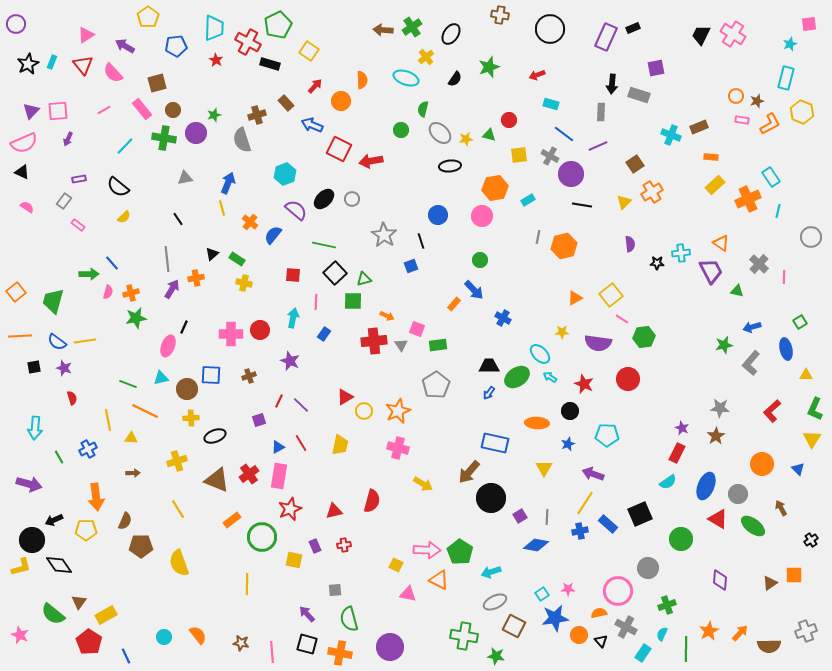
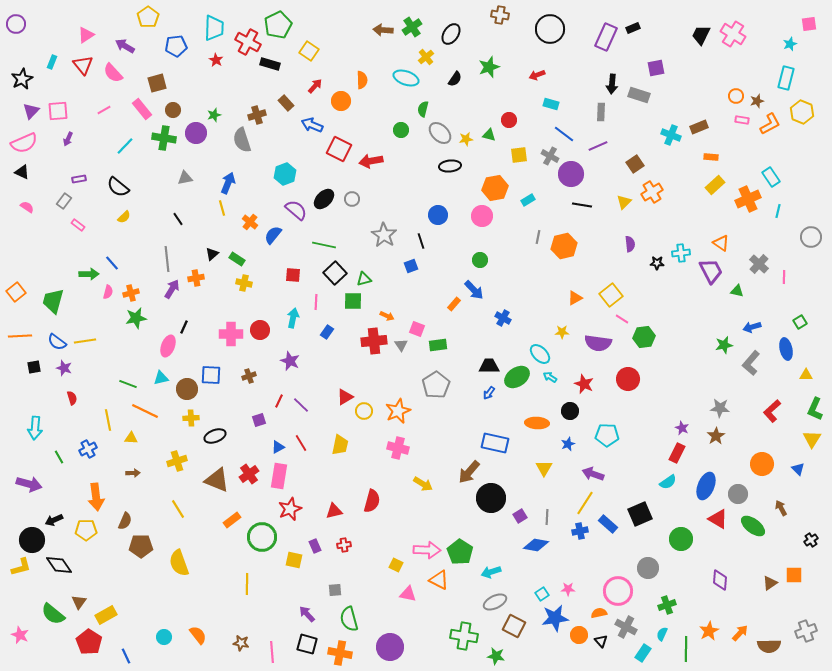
black star at (28, 64): moved 6 px left, 15 px down
blue rectangle at (324, 334): moved 3 px right, 2 px up
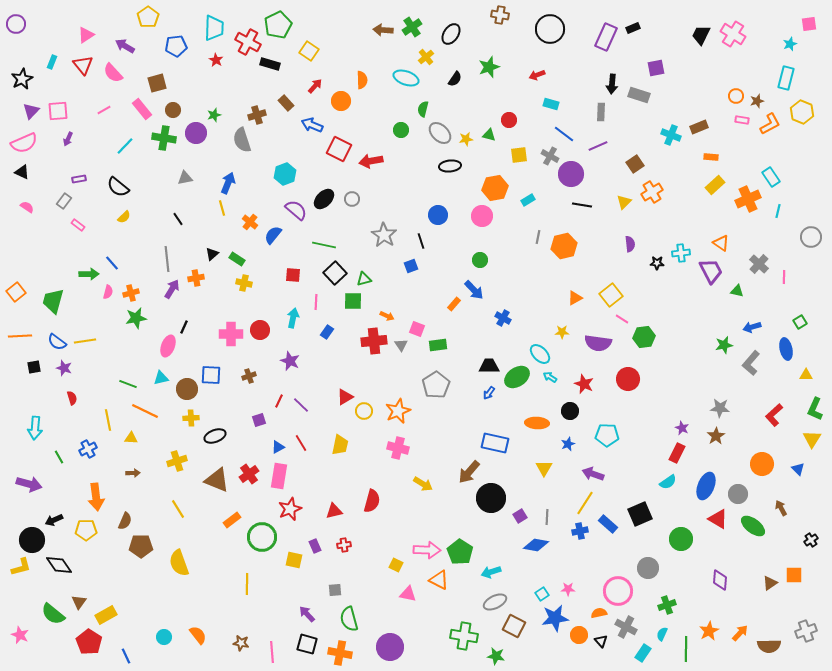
red L-shape at (772, 411): moved 2 px right, 4 px down
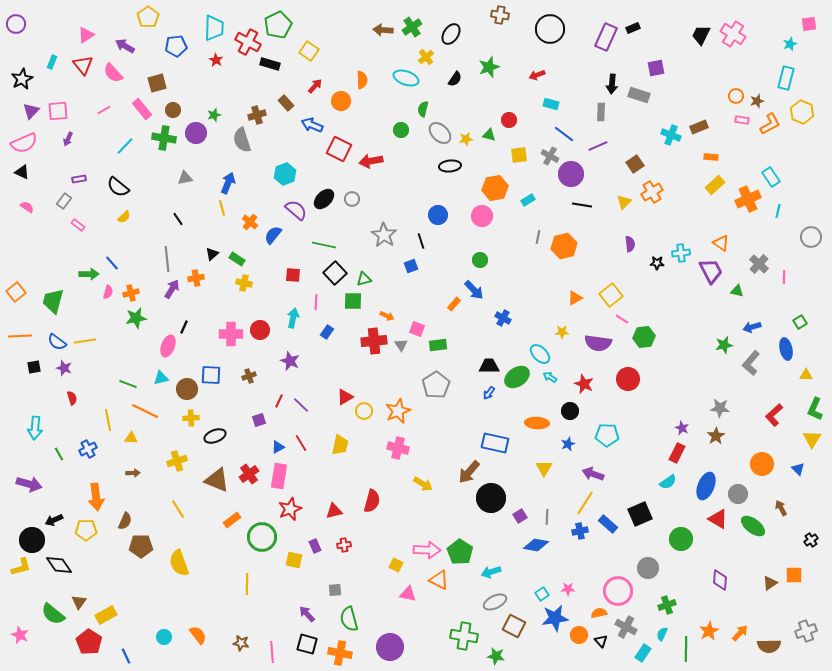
green line at (59, 457): moved 3 px up
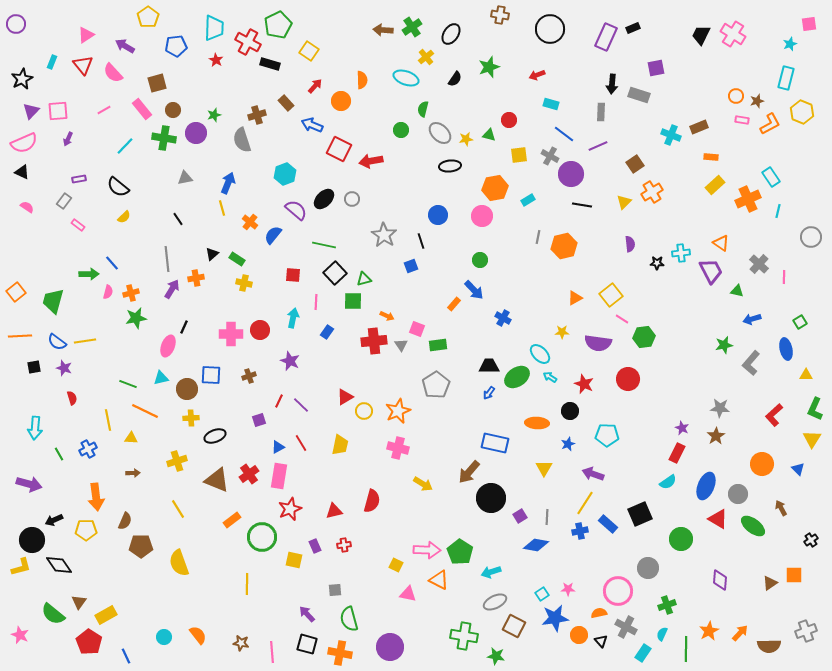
blue arrow at (752, 327): moved 8 px up
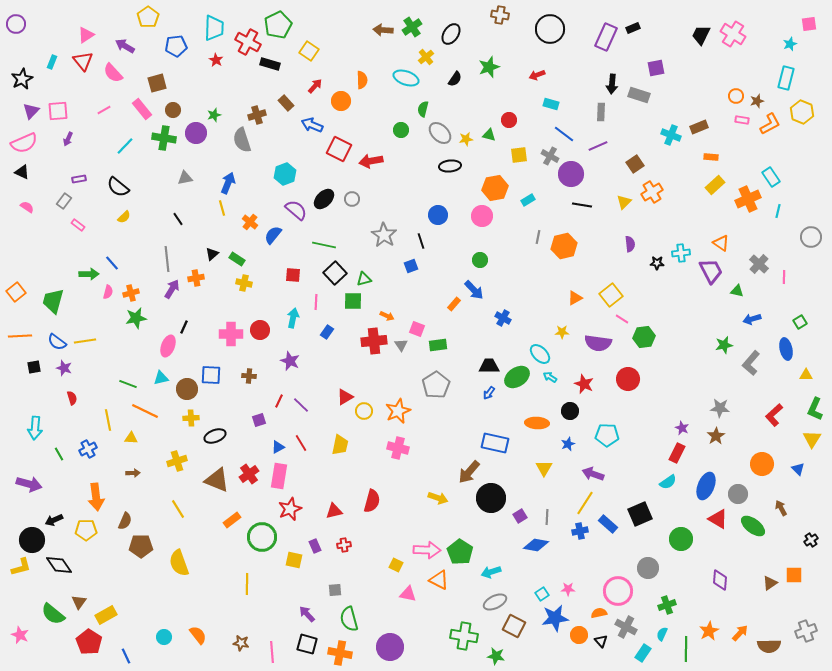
red triangle at (83, 65): moved 4 px up
brown cross at (249, 376): rotated 24 degrees clockwise
yellow arrow at (423, 484): moved 15 px right, 14 px down; rotated 12 degrees counterclockwise
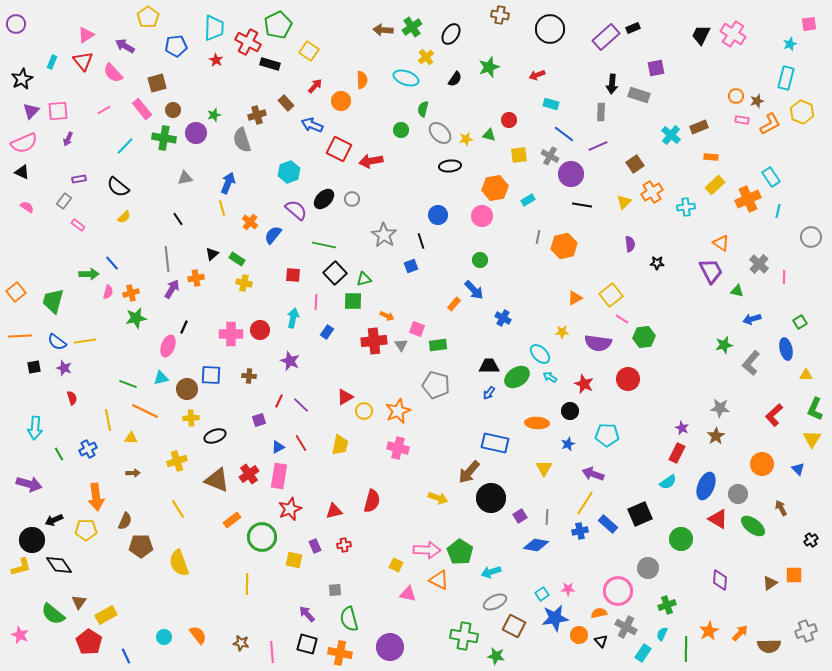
purple rectangle at (606, 37): rotated 24 degrees clockwise
cyan cross at (671, 135): rotated 18 degrees clockwise
cyan hexagon at (285, 174): moved 4 px right, 2 px up
cyan cross at (681, 253): moved 5 px right, 46 px up
gray pentagon at (436, 385): rotated 24 degrees counterclockwise
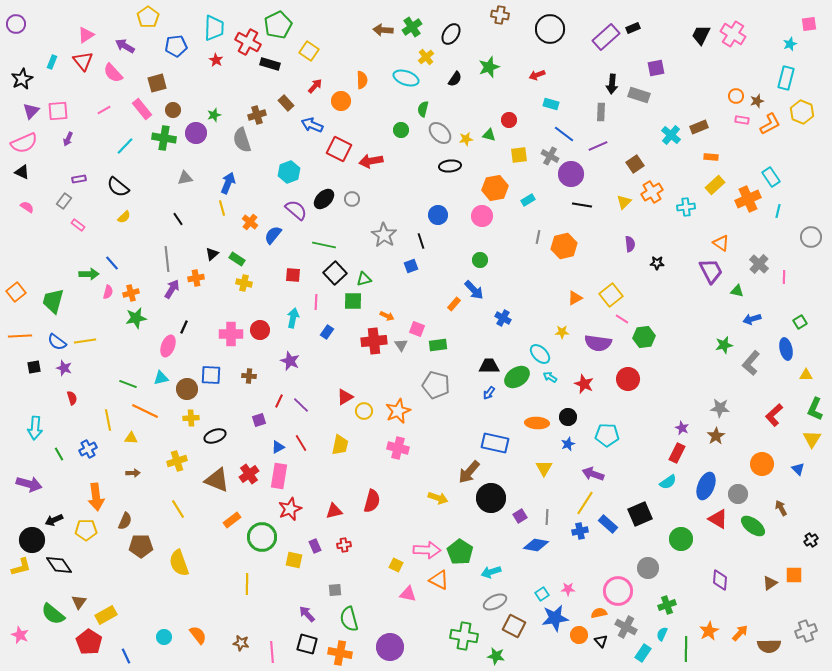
black circle at (570, 411): moved 2 px left, 6 px down
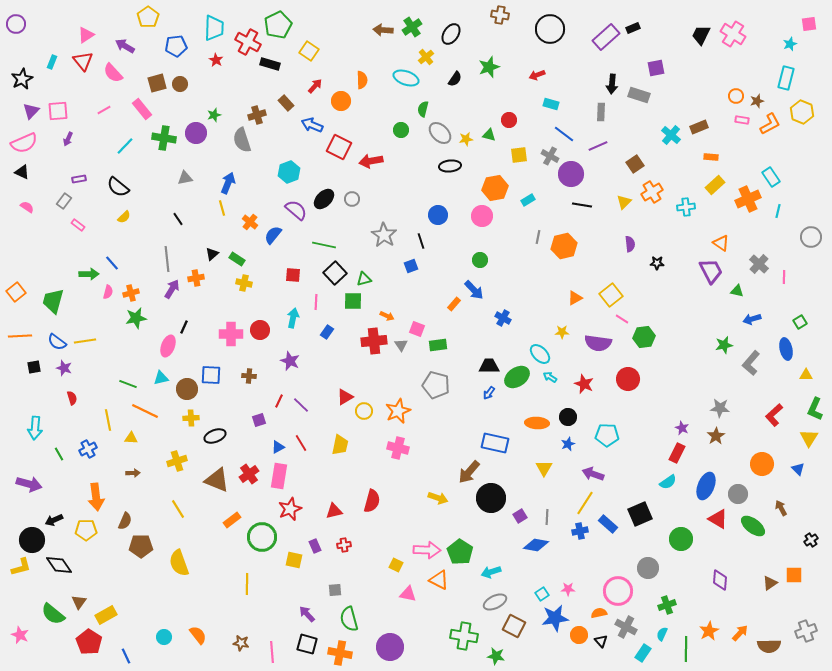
brown circle at (173, 110): moved 7 px right, 26 px up
red square at (339, 149): moved 2 px up
yellow triangle at (812, 439): moved 3 px left, 1 px up
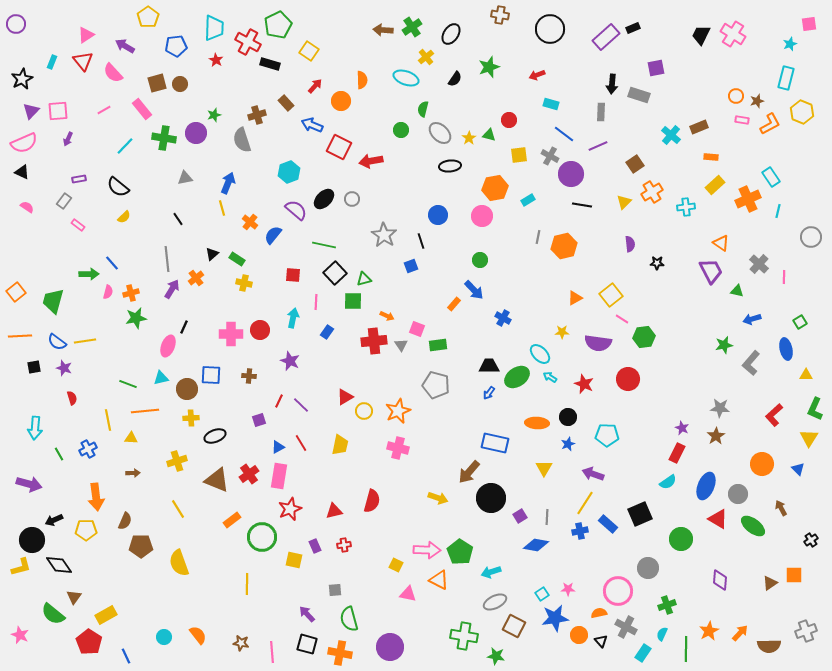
yellow star at (466, 139): moved 3 px right, 1 px up; rotated 24 degrees counterclockwise
orange cross at (196, 278): rotated 28 degrees counterclockwise
orange line at (145, 411): rotated 32 degrees counterclockwise
brown triangle at (79, 602): moved 5 px left, 5 px up
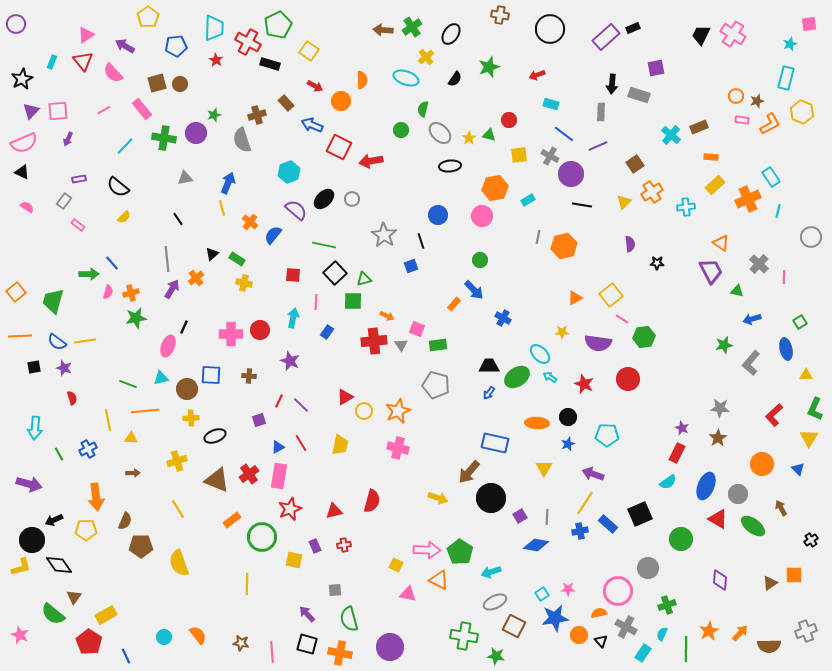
red arrow at (315, 86): rotated 77 degrees clockwise
brown star at (716, 436): moved 2 px right, 2 px down
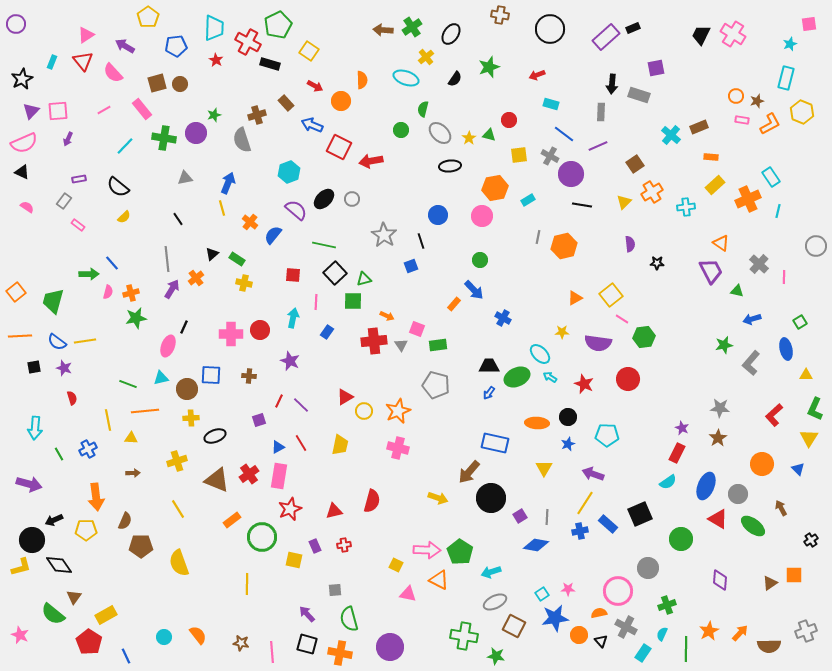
gray circle at (811, 237): moved 5 px right, 9 px down
green ellipse at (517, 377): rotated 10 degrees clockwise
